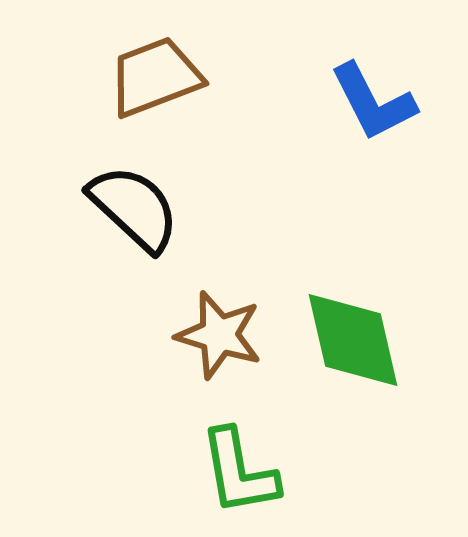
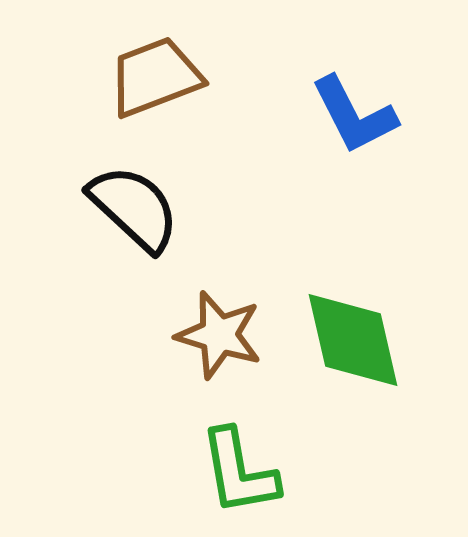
blue L-shape: moved 19 px left, 13 px down
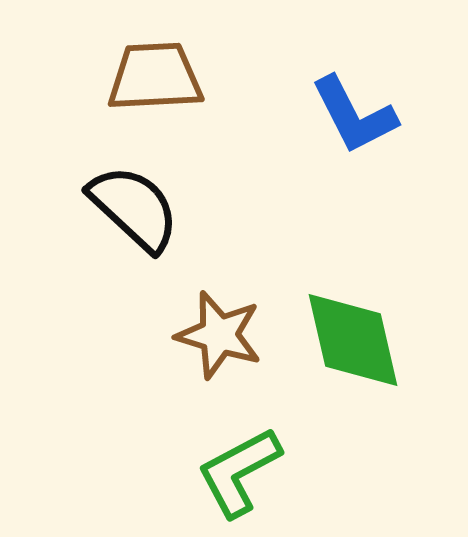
brown trapezoid: rotated 18 degrees clockwise
green L-shape: rotated 72 degrees clockwise
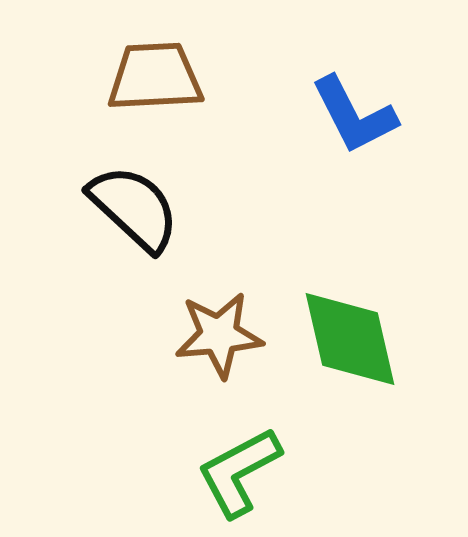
brown star: rotated 22 degrees counterclockwise
green diamond: moved 3 px left, 1 px up
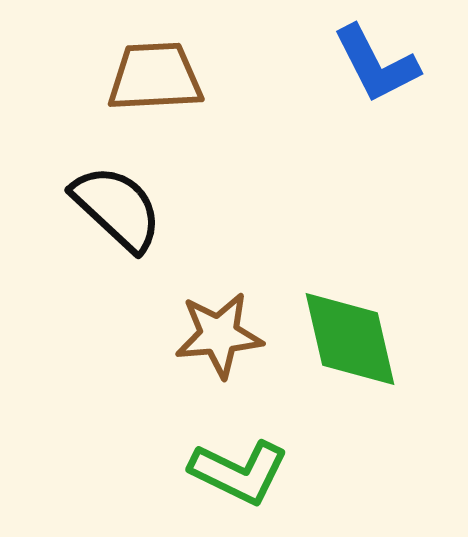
blue L-shape: moved 22 px right, 51 px up
black semicircle: moved 17 px left
green L-shape: rotated 126 degrees counterclockwise
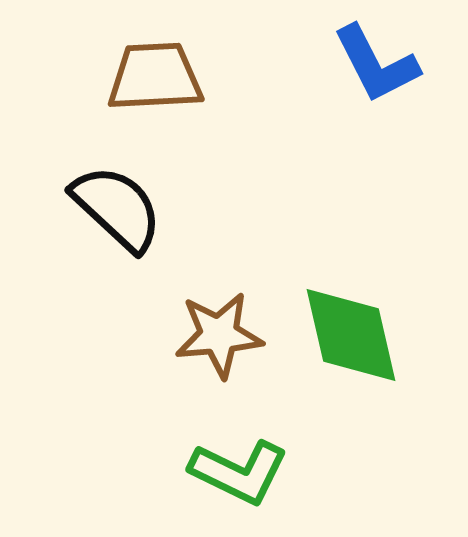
green diamond: moved 1 px right, 4 px up
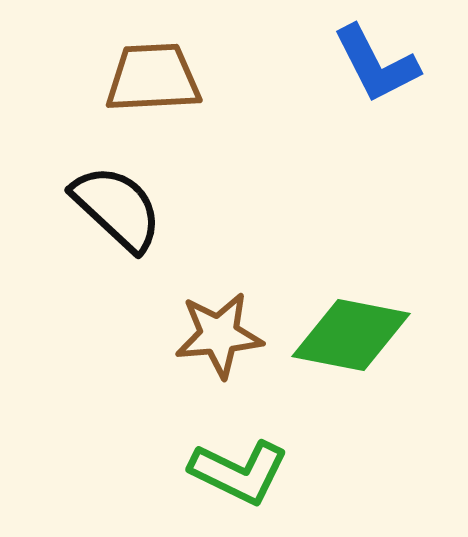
brown trapezoid: moved 2 px left, 1 px down
green diamond: rotated 66 degrees counterclockwise
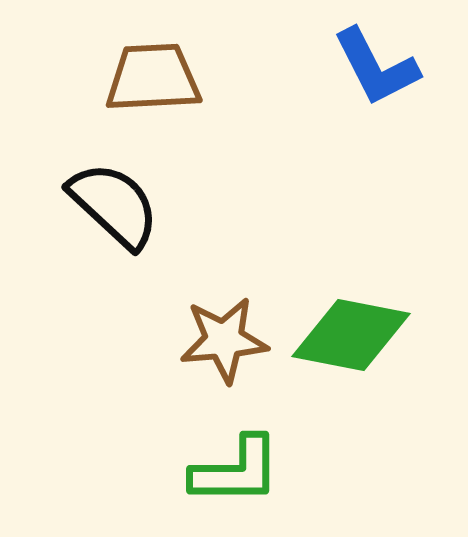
blue L-shape: moved 3 px down
black semicircle: moved 3 px left, 3 px up
brown star: moved 5 px right, 5 px down
green L-shape: moved 3 px left, 1 px up; rotated 26 degrees counterclockwise
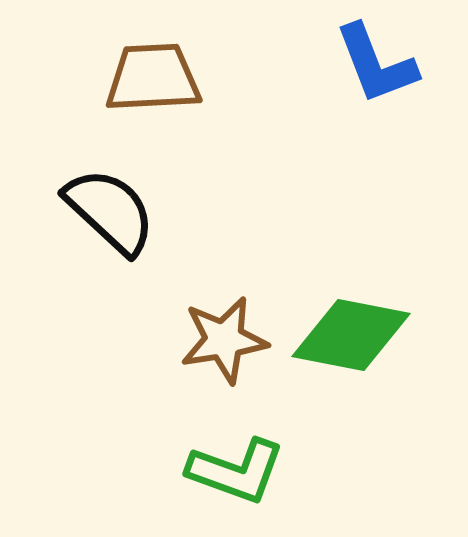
blue L-shape: moved 3 px up; rotated 6 degrees clockwise
black semicircle: moved 4 px left, 6 px down
brown star: rotated 4 degrees counterclockwise
green L-shape: rotated 20 degrees clockwise
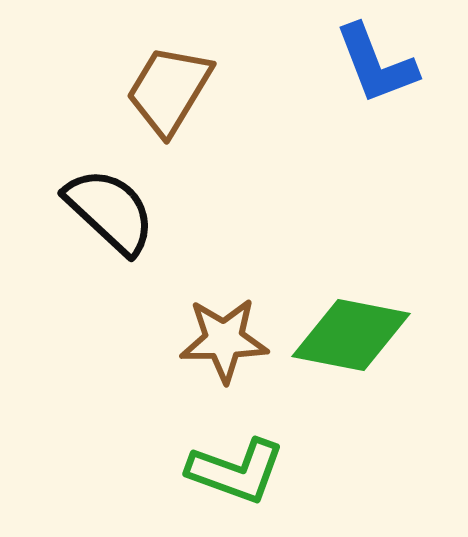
brown trapezoid: moved 16 px right, 12 px down; rotated 56 degrees counterclockwise
brown star: rotated 8 degrees clockwise
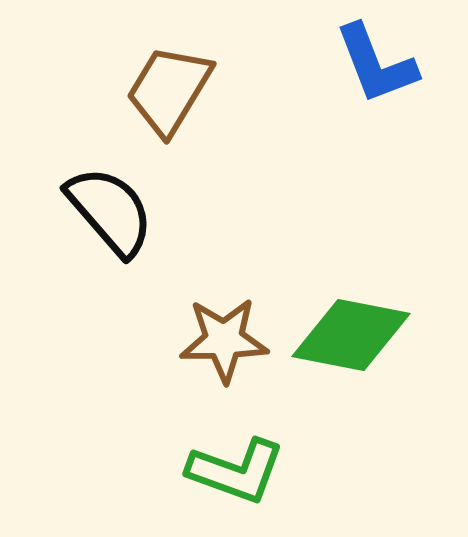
black semicircle: rotated 6 degrees clockwise
